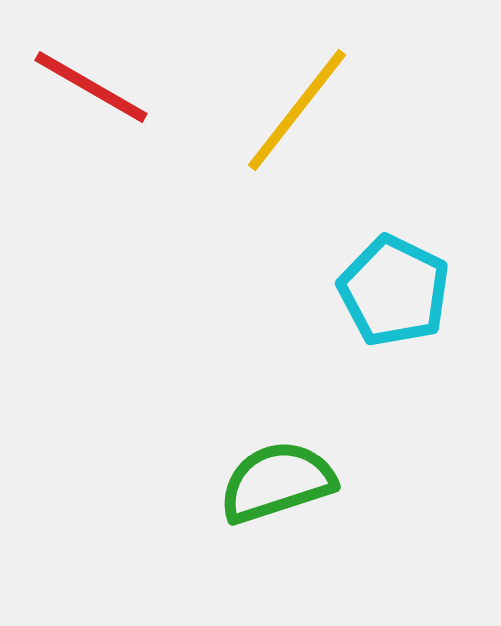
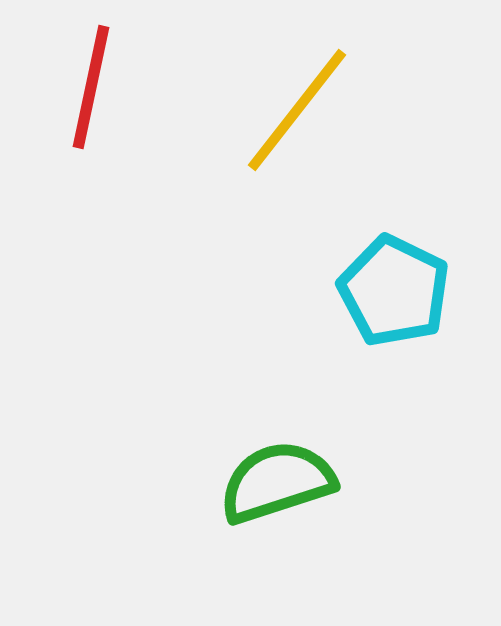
red line: rotated 72 degrees clockwise
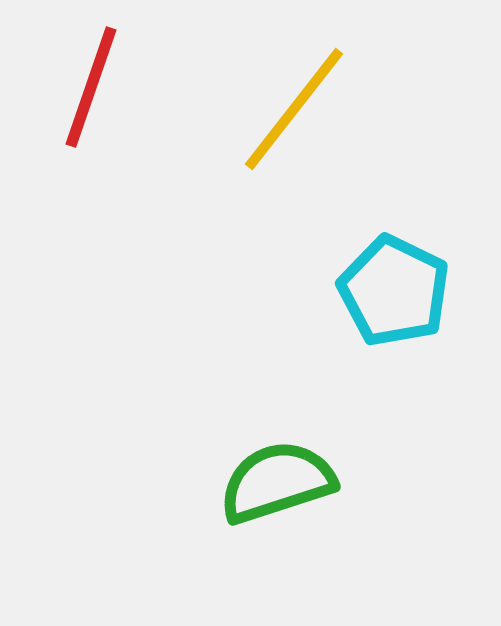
red line: rotated 7 degrees clockwise
yellow line: moved 3 px left, 1 px up
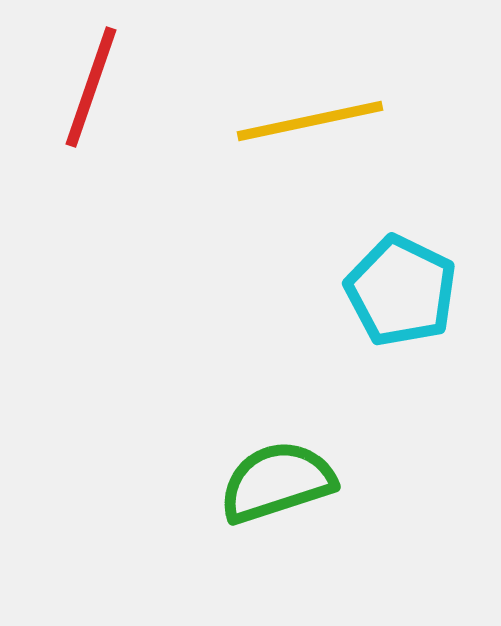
yellow line: moved 16 px right, 12 px down; rotated 40 degrees clockwise
cyan pentagon: moved 7 px right
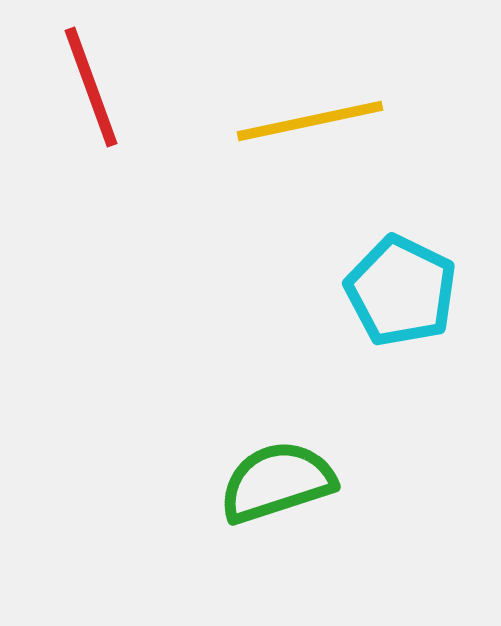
red line: rotated 39 degrees counterclockwise
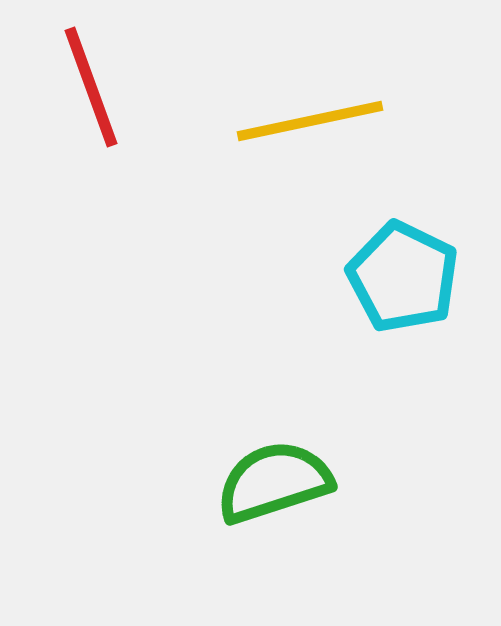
cyan pentagon: moved 2 px right, 14 px up
green semicircle: moved 3 px left
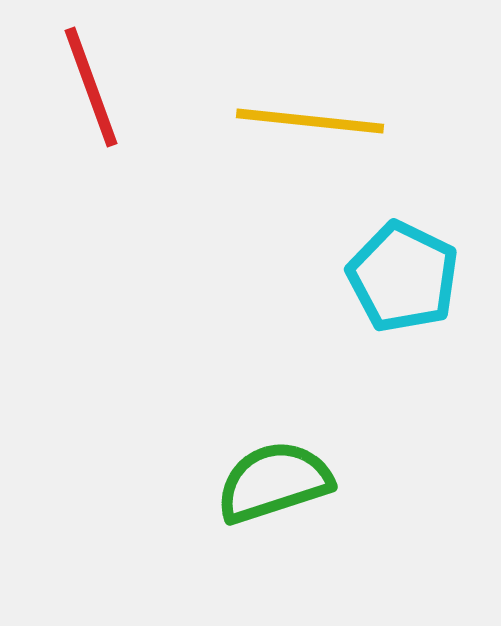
yellow line: rotated 18 degrees clockwise
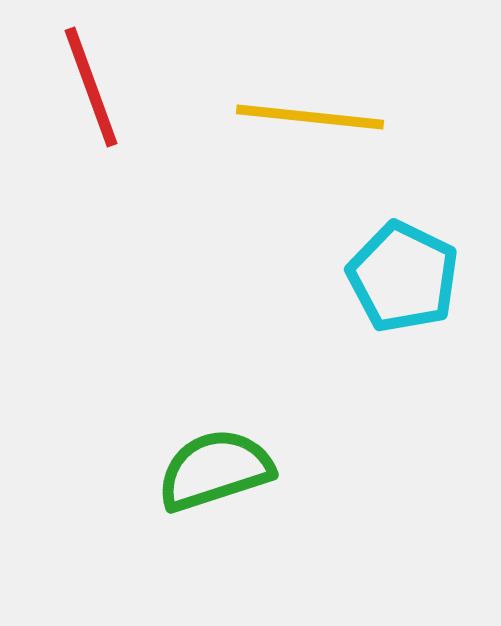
yellow line: moved 4 px up
green semicircle: moved 59 px left, 12 px up
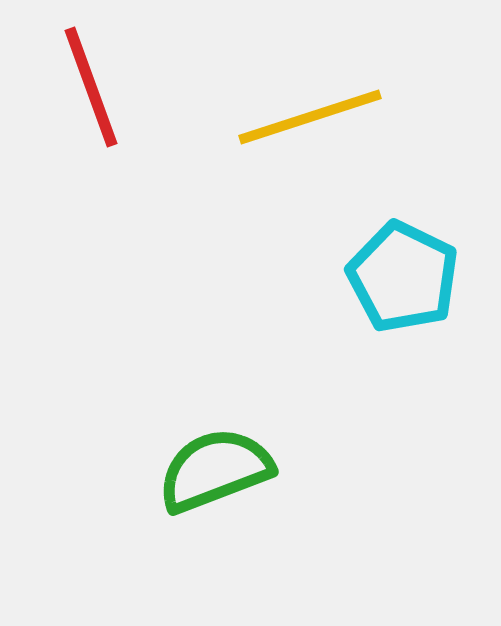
yellow line: rotated 24 degrees counterclockwise
green semicircle: rotated 3 degrees counterclockwise
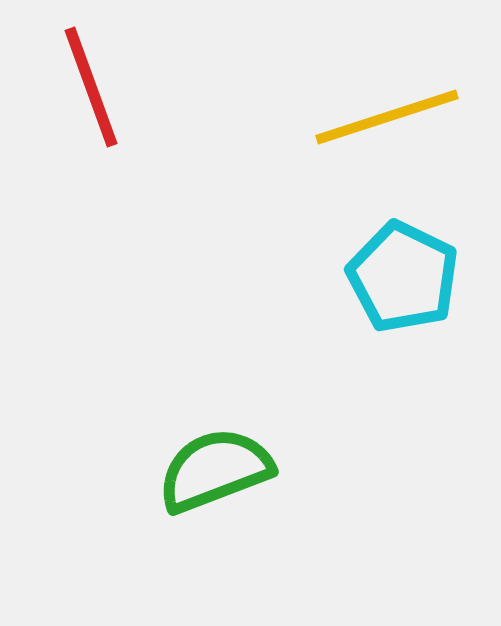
yellow line: moved 77 px right
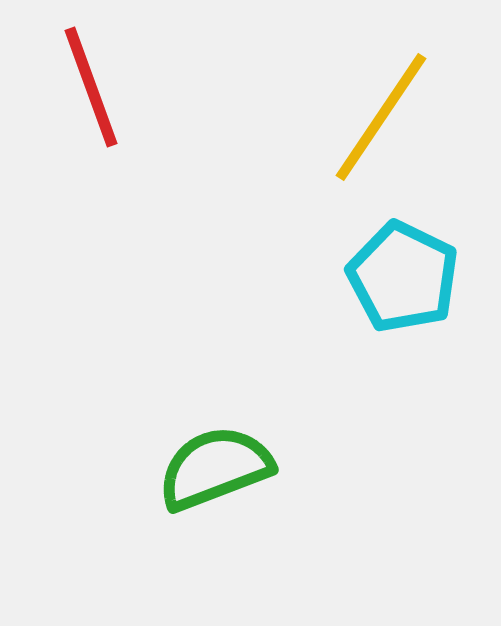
yellow line: moved 6 px left; rotated 38 degrees counterclockwise
green semicircle: moved 2 px up
